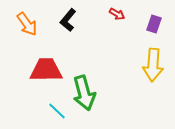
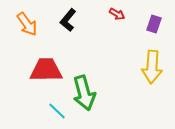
yellow arrow: moved 1 px left, 2 px down
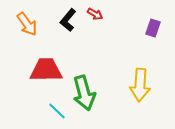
red arrow: moved 22 px left
purple rectangle: moved 1 px left, 4 px down
yellow arrow: moved 12 px left, 18 px down
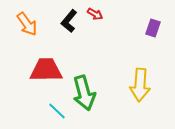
black L-shape: moved 1 px right, 1 px down
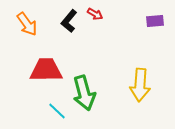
purple rectangle: moved 2 px right, 7 px up; rotated 66 degrees clockwise
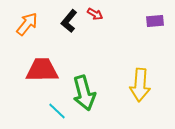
orange arrow: rotated 105 degrees counterclockwise
red trapezoid: moved 4 px left
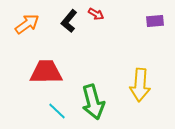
red arrow: moved 1 px right
orange arrow: rotated 15 degrees clockwise
red trapezoid: moved 4 px right, 2 px down
green arrow: moved 9 px right, 9 px down
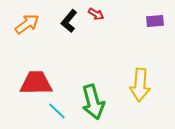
red trapezoid: moved 10 px left, 11 px down
